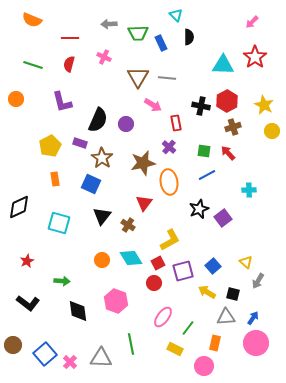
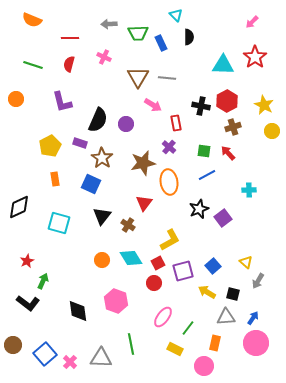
green arrow at (62, 281): moved 19 px left; rotated 70 degrees counterclockwise
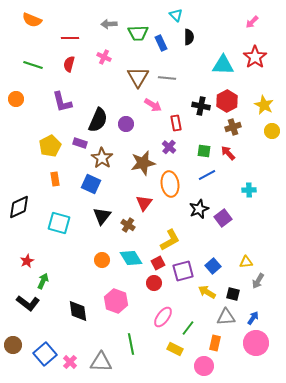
orange ellipse at (169, 182): moved 1 px right, 2 px down
yellow triangle at (246, 262): rotated 48 degrees counterclockwise
gray triangle at (101, 358): moved 4 px down
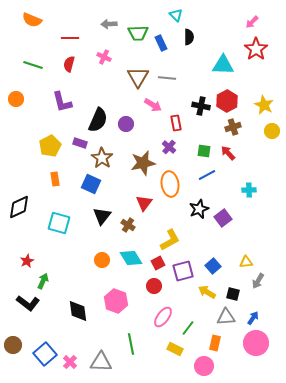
red star at (255, 57): moved 1 px right, 8 px up
red circle at (154, 283): moved 3 px down
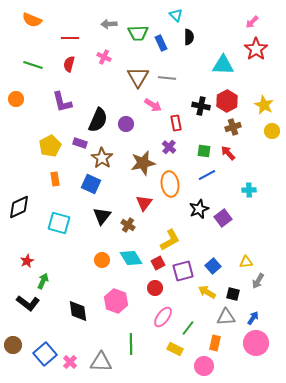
red circle at (154, 286): moved 1 px right, 2 px down
green line at (131, 344): rotated 10 degrees clockwise
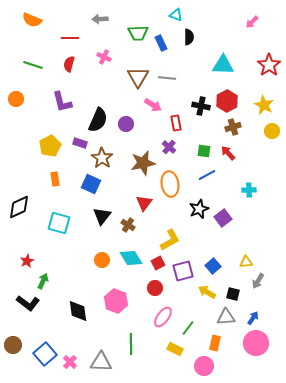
cyan triangle at (176, 15): rotated 24 degrees counterclockwise
gray arrow at (109, 24): moved 9 px left, 5 px up
red star at (256, 49): moved 13 px right, 16 px down
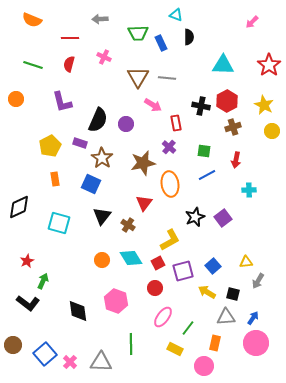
red arrow at (228, 153): moved 8 px right, 7 px down; rotated 126 degrees counterclockwise
black star at (199, 209): moved 4 px left, 8 px down
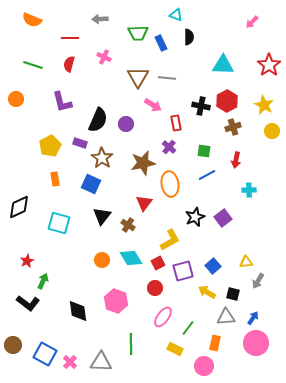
blue square at (45, 354): rotated 20 degrees counterclockwise
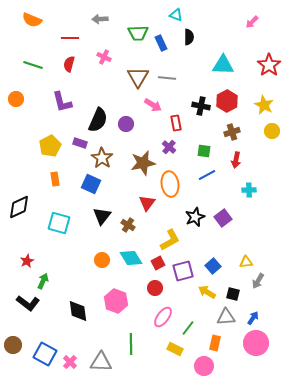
brown cross at (233, 127): moved 1 px left, 5 px down
red triangle at (144, 203): moved 3 px right
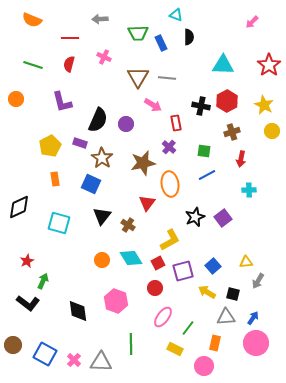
red arrow at (236, 160): moved 5 px right, 1 px up
pink cross at (70, 362): moved 4 px right, 2 px up
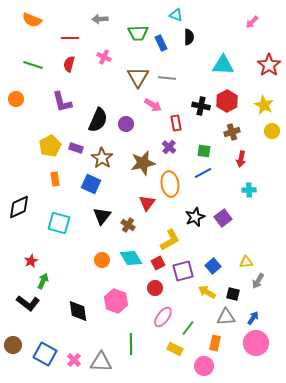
purple rectangle at (80, 143): moved 4 px left, 5 px down
blue line at (207, 175): moved 4 px left, 2 px up
red star at (27, 261): moved 4 px right
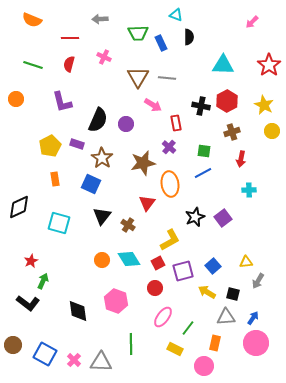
purple rectangle at (76, 148): moved 1 px right, 4 px up
cyan diamond at (131, 258): moved 2 px left, 1 px down
